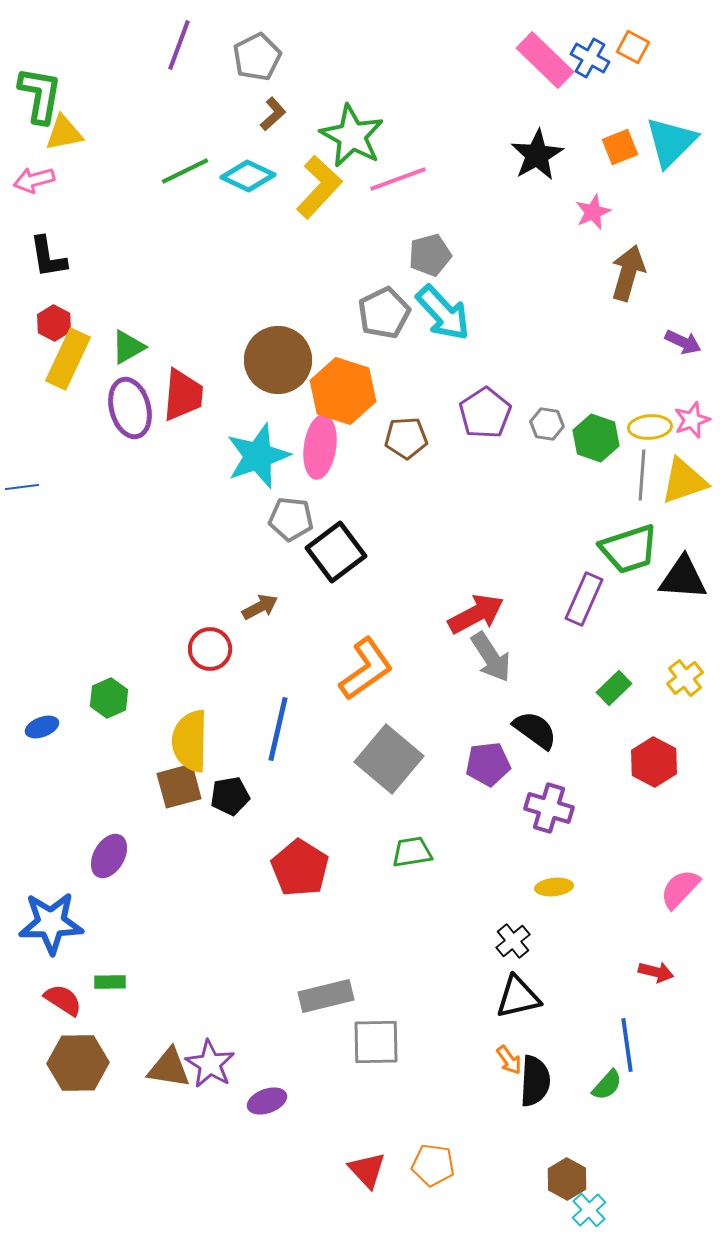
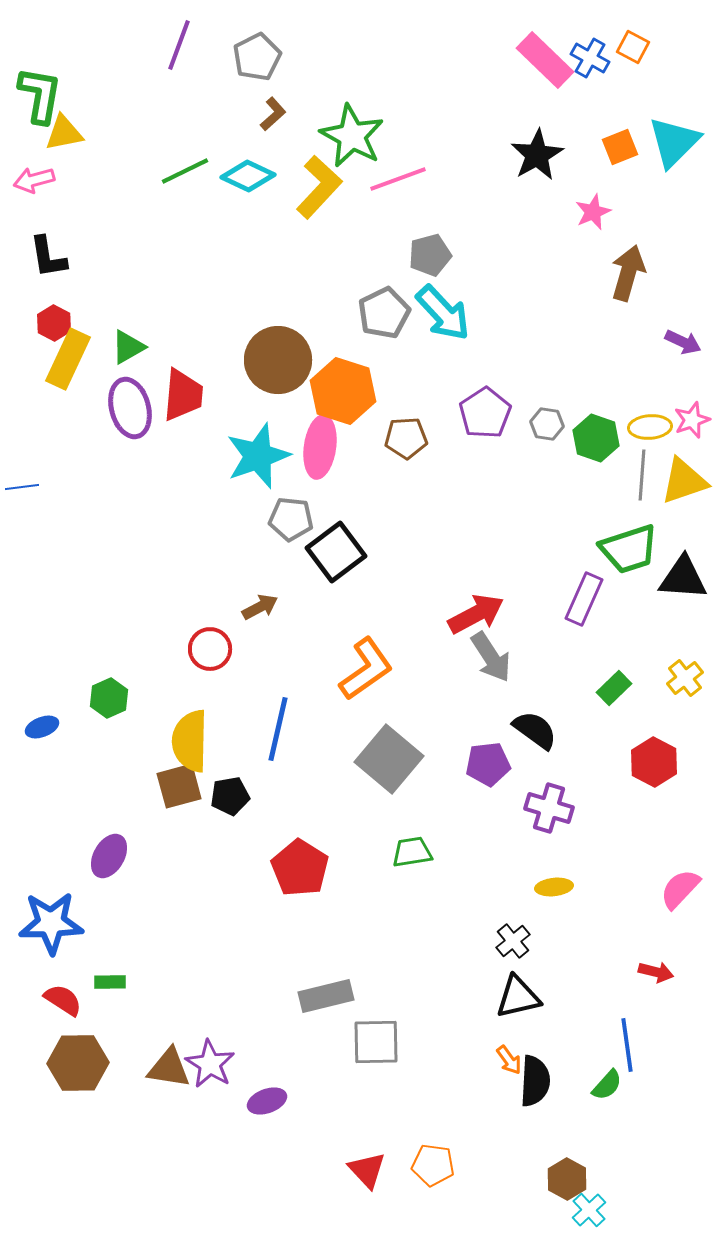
cyan triangle at (671, 142): moved 3 px right
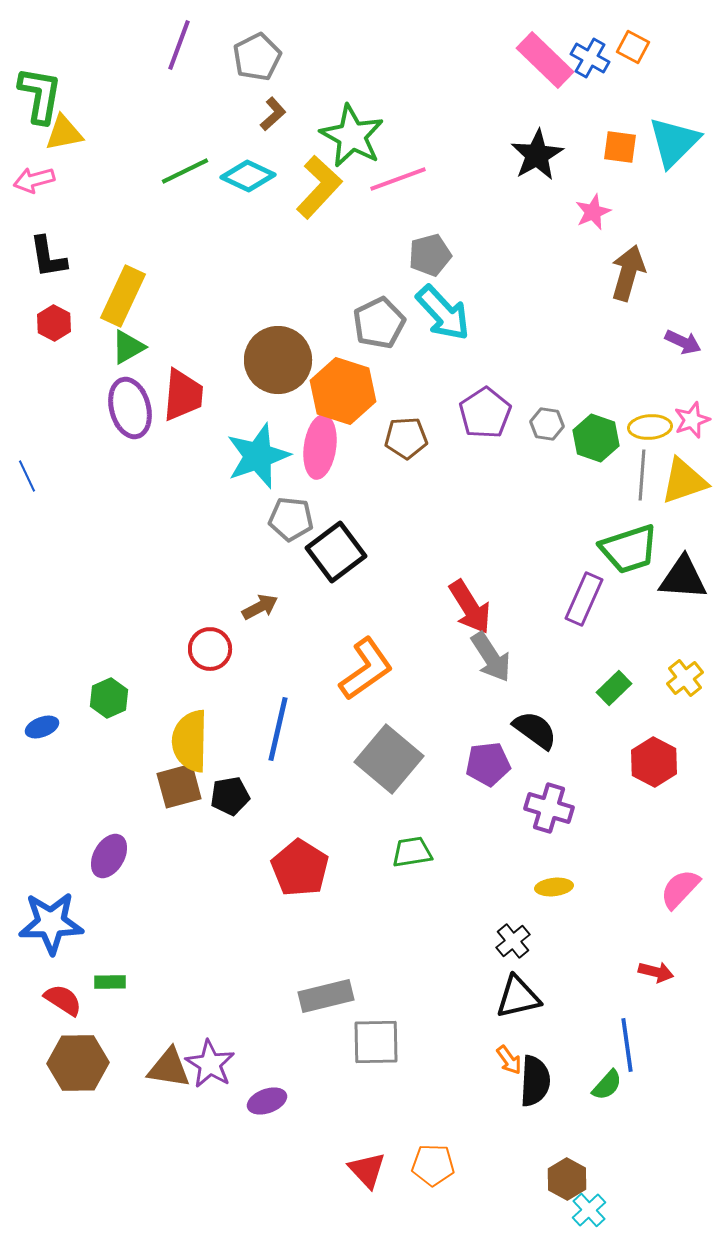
orange square at (620, 147): rotated 30 degrees clockwise
gray pentagon at (384, 313): moved 5 px left, 10 px down
yellow rectangle at (68, 359): moved 55 px right, 63 px up
blue line at (22, 487): moved 5 px right, 11 px up; rotated 72 degrees clockwise
red arrow at (476, 614): moved 6 px left, 7 px up; rotated 86 degrees clockwise
orange pentagon at (433, 1165): rotated 6 degrees counterclockwise
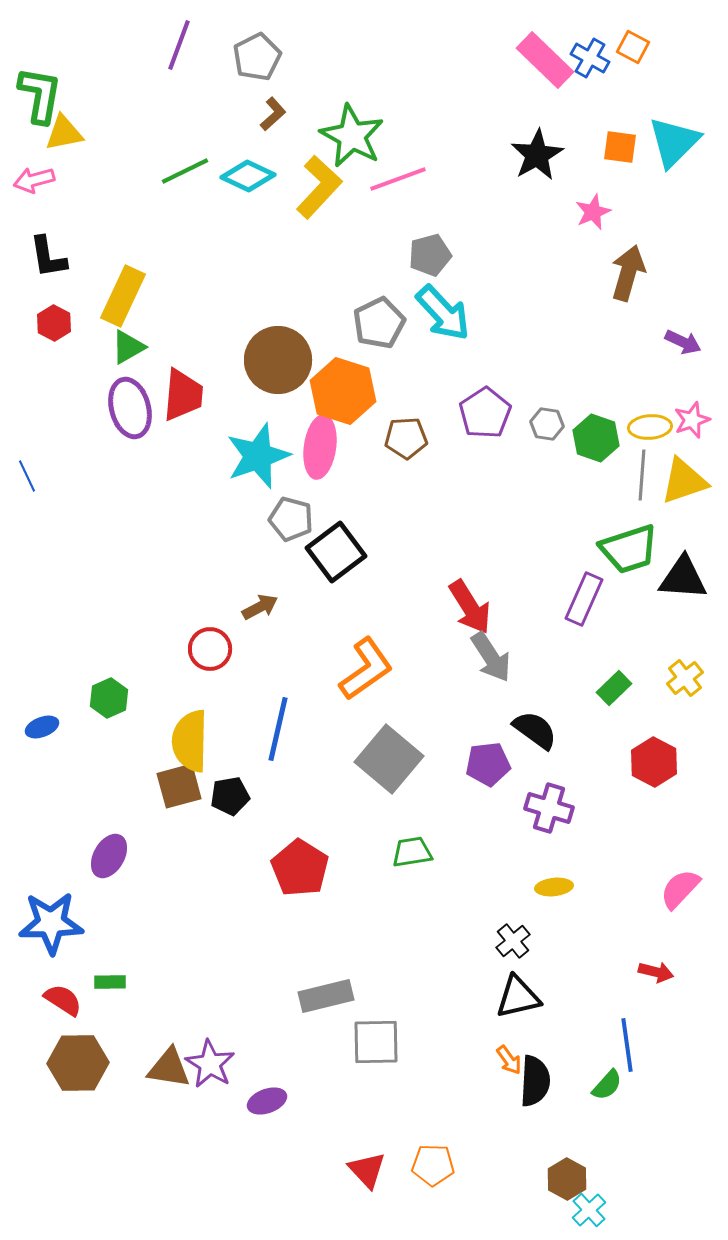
gray pentagon at (291, 519): rotated 9 degrees clockwise
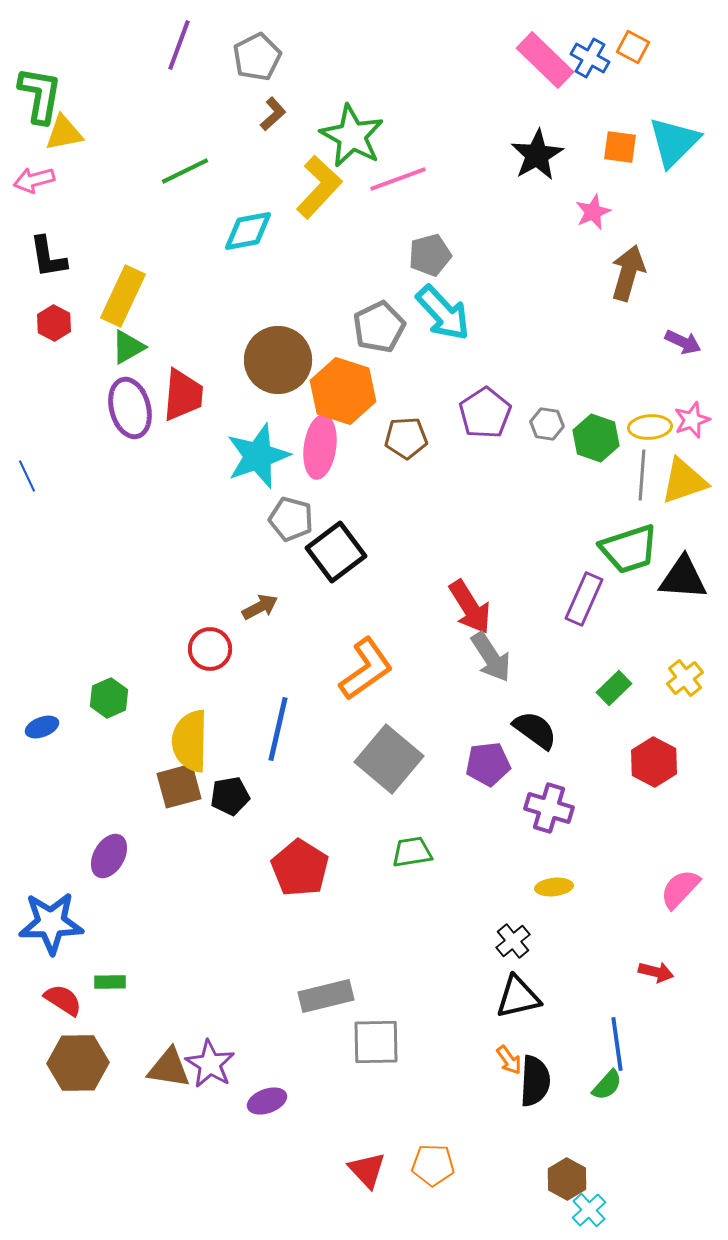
cyan diamond at (248, 176): moved 55 px down; rotated 36 degrees counterclockwise
gray pentagon at (379, 323): moved 4 px down
blue line at (627, 1045): moved 10 px left, 1 px up
